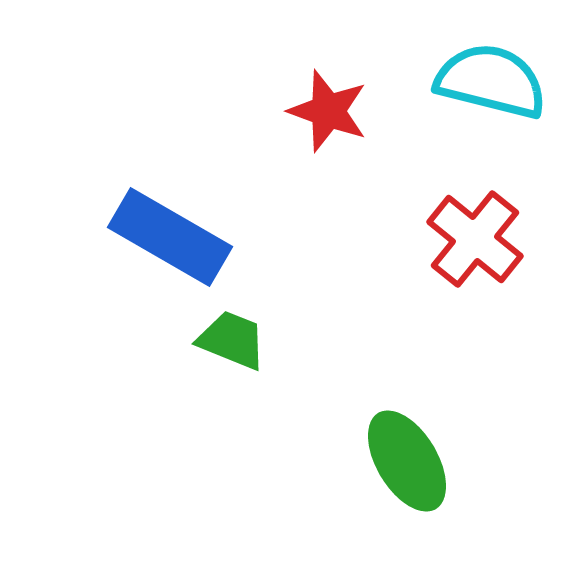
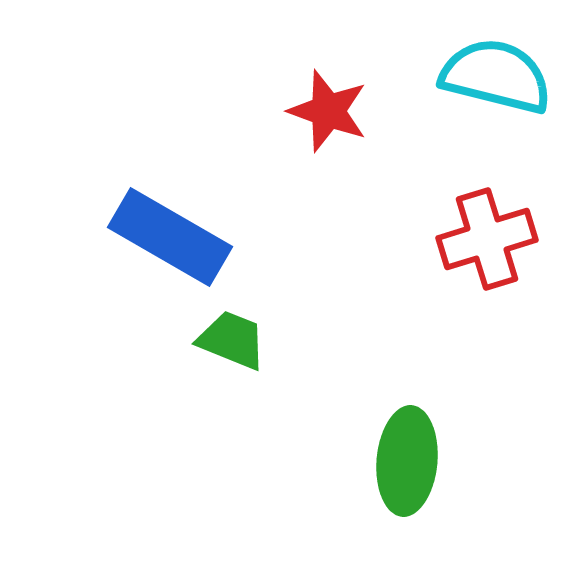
cyan semicircle: moved 5 px right, 5 px up
red cross: moved 12 px right; rotated 34 degrees clockwise
green ellipse: rotated 36 degrees clockwise
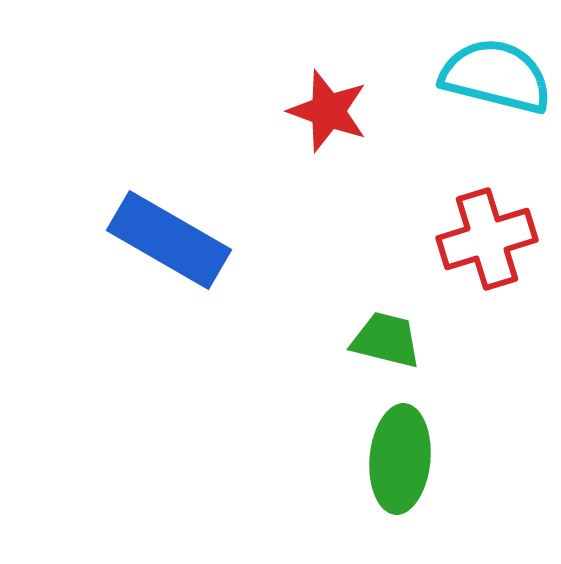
blue rectangle: moved 1 px left, 3 px down
green trapezoid: moved 154 px right; rotated 8 degrees counterclockwise
green ellipse: moved 7 px left, 2 px up
